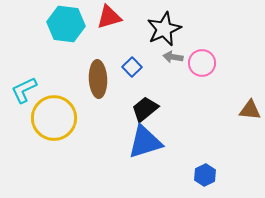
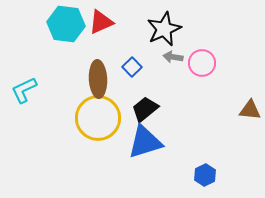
red triangle: moved 8 px left, 5 px down; rotated 8 degrees counterclockwise
yellow circle: moved 44 px right
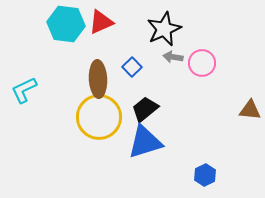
yellow circle: moved 1 px right, 1 px up
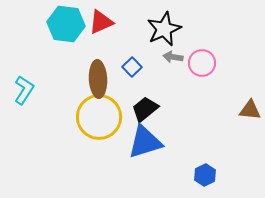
cyan L-shape: rotated 148 degrees clockwise
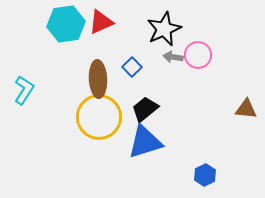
cyan hexagon: rotated 15 degrees counterclockwise
pink circle: moved 4 px left, 8 px up
brown triangle: moved 4 px left, 1 px up
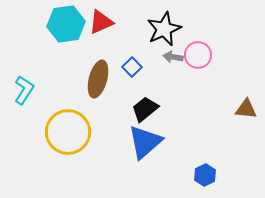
brown ellipse: rotated 18 degrees clockwise
yellow circle: moved 31 px left, 15 px down
blue triangle: rotated 24 degrees counterclockwise
